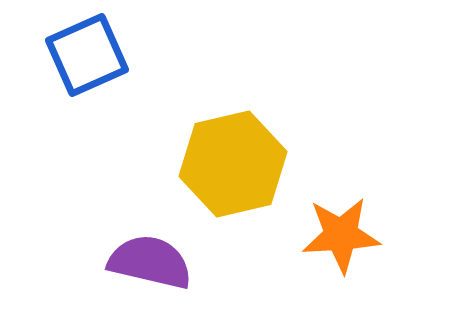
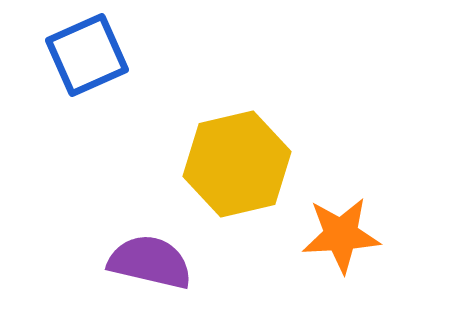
yellow hexagon: moved 4 px right
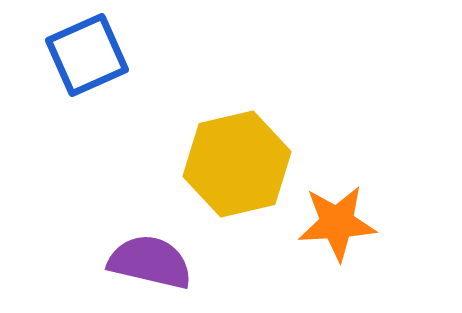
orange star: moved 4 px left, 12 px up
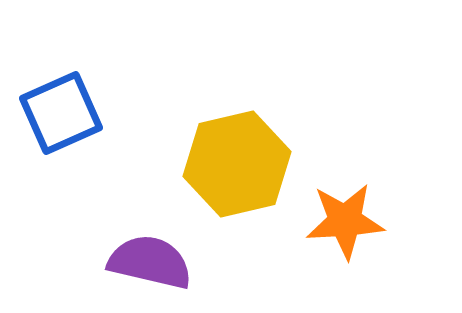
blue square: moved 26 px left, 58 px down
orange star: moved 8 px right, 2 px up
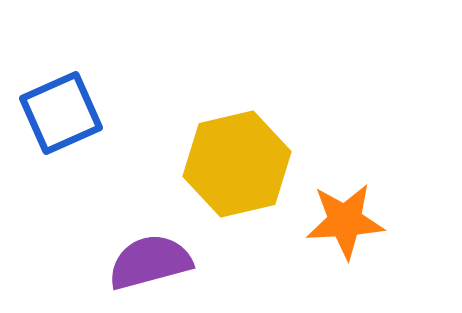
purple semicircle: rotated 28 degrees counterclockwise
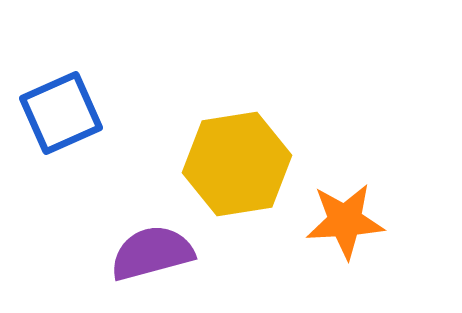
yellow hexagon: rotated 4 degrees clockwise
purple semicircle: moved 2 px right, 9 px up
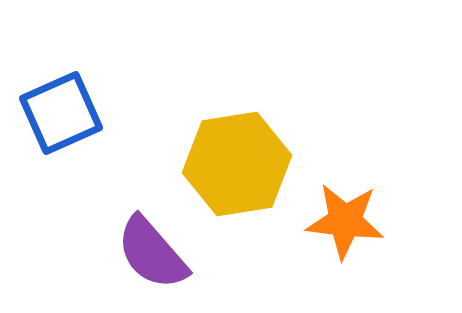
orange star: rotated 10 degrees clockwise
purple semicircle: rotated 116 degrees counterclockwise
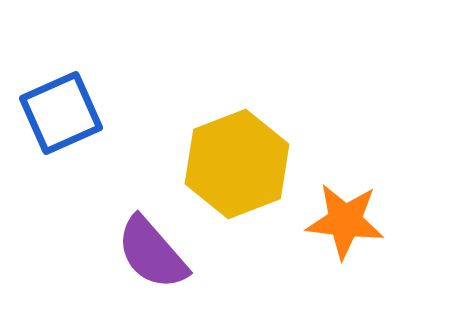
yellow hexagon: rotated 12 degrees counterclockwise
